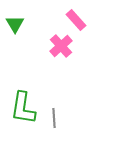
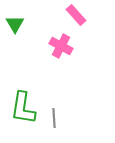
pink rectangle: moved 5 px up
pink cross: rotated 20 degrees counterclockwise
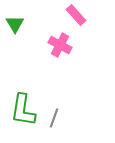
pink cross: moved 1 px left, 1 px up
green L-shape: moved 2 px down
gray line: rotated 24 degrees clockwise
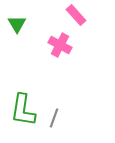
green triangle: moved 2 px right
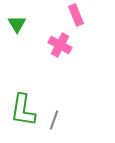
pink rectangle: rotated 20 degrees clockwise
gray line: moved 2 px down
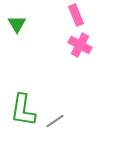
pink cross: moved 20 px right
gray line: moved 1 px right, 1 px down; rotated 36 degrees clockwise
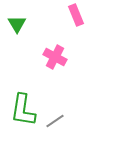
pink cross: moved 25 px left, 12 px down
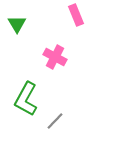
green L-shape: moved 3 px right, 11 px up; rotated 20 degrees clockwise
gray line: rotated 12 degrees counterclockwise
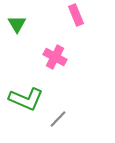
green L-shape: rotated 96 degrees counterclockwise
gray line: moved 3 px right, 2 px up
